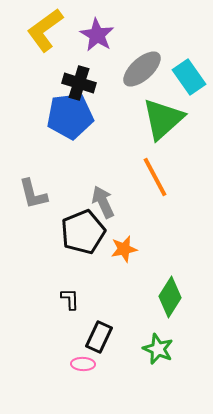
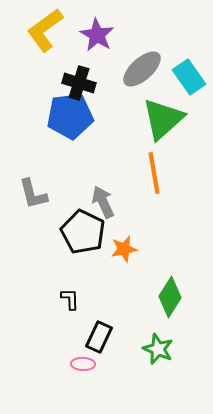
orange line: moved 1 px left, 4 px up; rotated 18 degrees clockwise
black pentagon: rotated 24 degrees counterclockwise
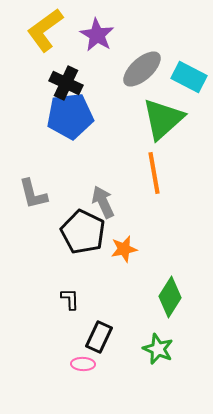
cyan rectangle: rotated 28 degrees counterclockwise
black cross: moved 13 px left; rotated 8 degrees clockwise
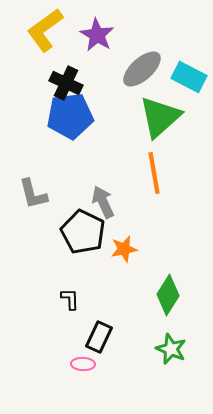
green triangle: moved 3 px left, 2 px up
green diamond: moved 2 px left, 2 px up
green star: moved 13 px right
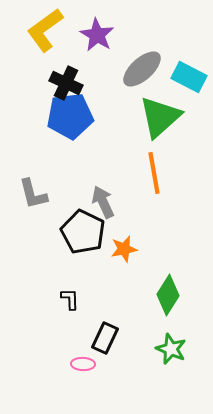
black rectangle: moved 6 px right, 1 px down
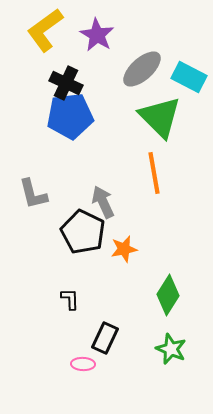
green triangle: rotated 33 degrees counterclockwise
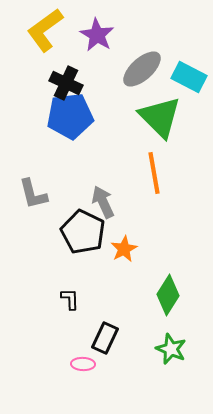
orange star: rotated 16 degrees counterclockwise
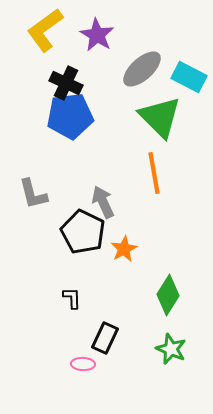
black L-shape: moved 2 px right, 1 px up
